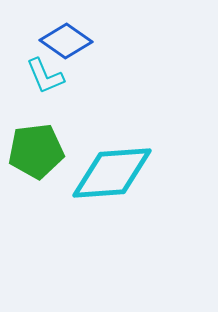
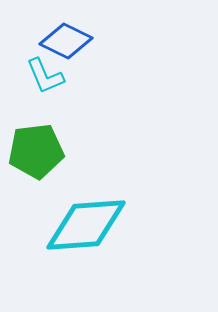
blue diamond: rotated 9 degrees counterclockwise
cyan diamond: moved 26 px left, 52 px down
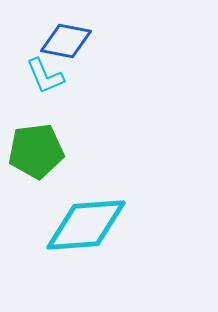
blue diamond: rotated 15 degrees counterclockwise
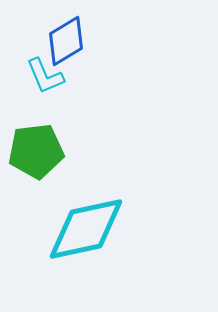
blue diamond: rotated 42 degrees counterclockwise
cyan diamond: moved 4 px down; rotated 8 degrees counterclockwise
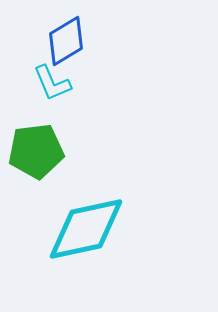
cyan L-shape: moved 7 px right, 7 px down
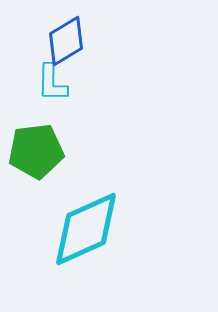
cyan L-shape: rotated 24 degrees clockwise
cyan diamond: rotated 12 degrees counterclockwise
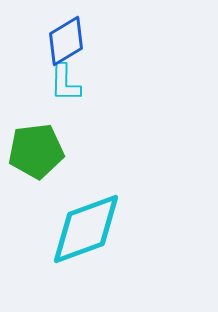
cyan L-shape: moved 13 px right
cyan diamond: rotated 4 degrees clockwise
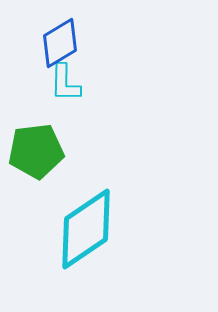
blue diamond: moved 6 px left, 2 px down
cyan diamond: rotated 14 degrees counterclockwise
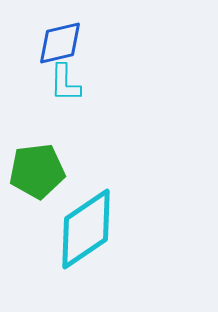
blue diamond: rotated 18 degrees clockwise
green pentagon: moved 1 px right, 20 px down
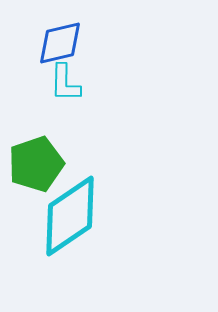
green pentagon: moved 1 px left, 7 px up; rotated 12 degrees counterclockwise
cyan diamond: moved 16 px left, 13 px up
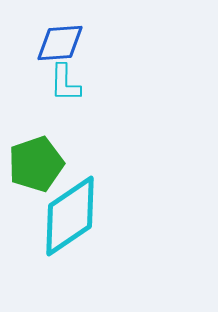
blue diamond: rotated 9 degrees clockwise
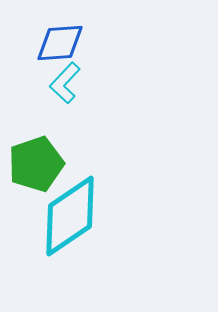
cyan L-shape: rotated 42 degrees clockwise
